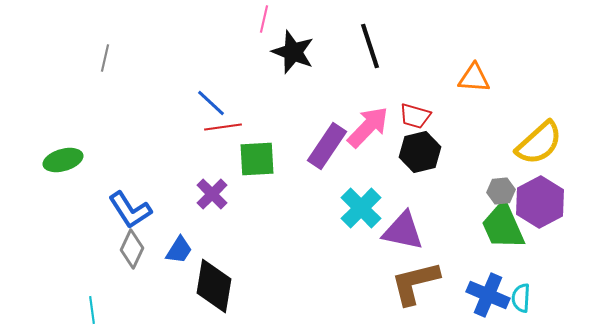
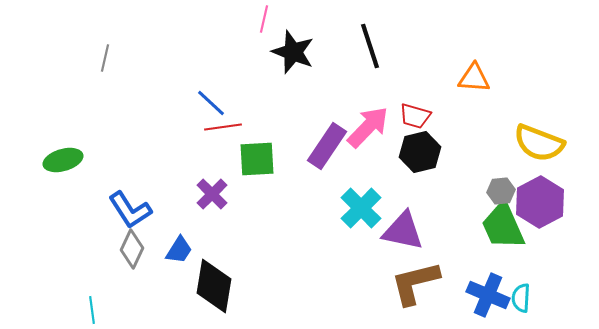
yellow semicircle: rotated 63 degrees clockwise
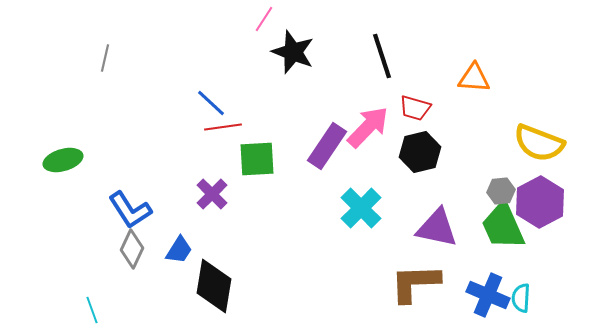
pink line: rotated 20 degrees clockwise
black line: moved 12 px right, 10 px down
red trapezoid: moved 8 px up
purple triangle: moved 34 px right, 3 px up
brown L-shape: rotated 12 degrees clockwise
cyan line: rotated 12 degrees counterclockwise
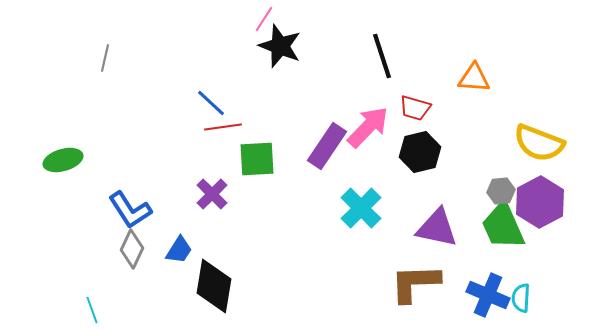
black star: moved 13 px left, 6 px up
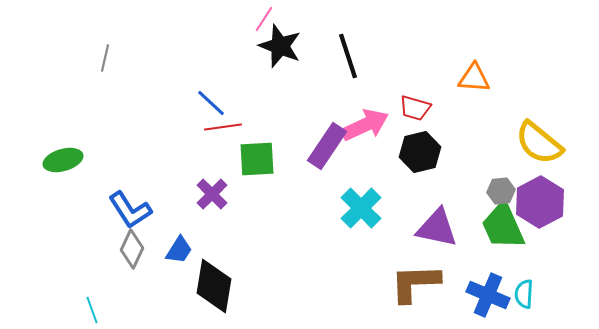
black line: moved 34 px left
pink arrow: moved 3 px left, 2 px up; rotated 21 degrees clockwise
yellow semicircle: rotated 18 degrees clockwise
cyan semicircle: moved 3 px right, 4 px up
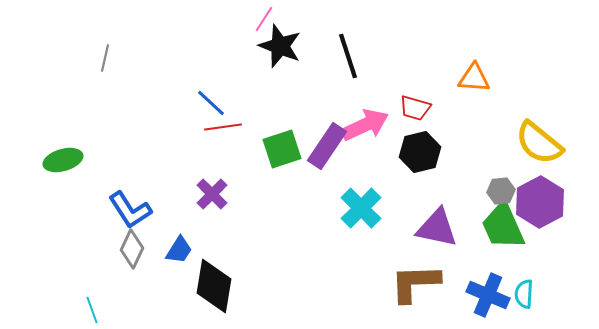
green square: moved 25 px right, 10 px up; rotated 15 degrees counterclockwise
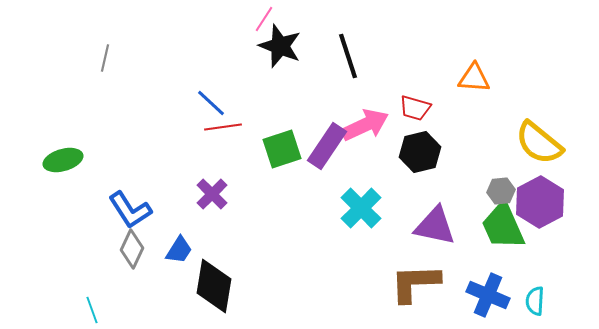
purple triangle: moved 2 px left, 2 px up
cyan semicircle: moved 11 px right, 7 px down
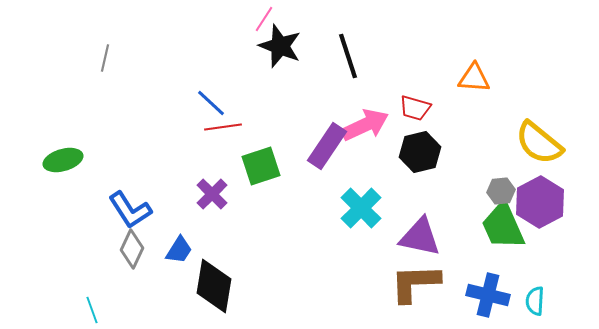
green square: moved 21 px left, 17 px down
purple triangle: moved 15 px left, 11 px down
blue cross: rotated 9 degrees counterclockwise
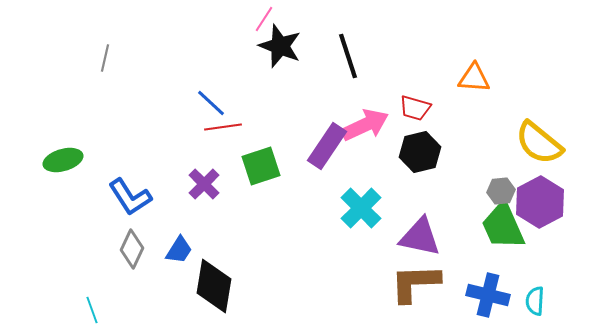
purple cross: moved 8 px left, 10 px up
blue L-shape: moved 13 px up
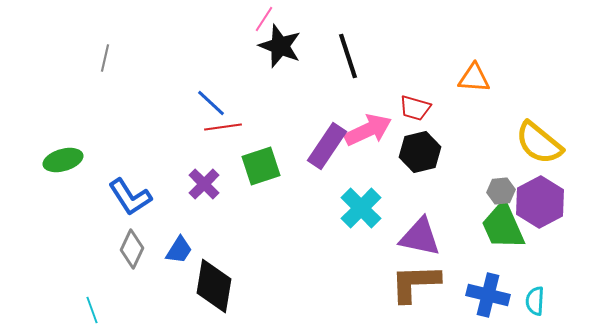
pink arrow: moved 3 px right, 5 px down
